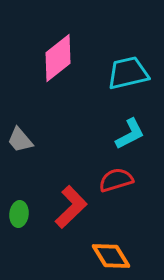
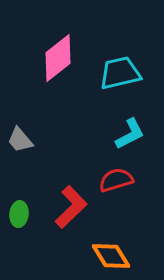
cyan trapezoid: moved 8 px left
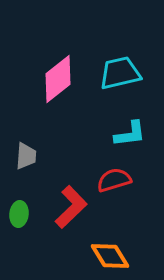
pink diamond: moved 21 px down
cyan L-shape: rotated 20 degrees clockwise
gray trapezoid: moved 6 px right, 16 px down; rotated 136 degrees counterclockwise
red semicircle: moved 2 px left
orange diamond: moved 1 px left
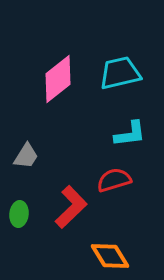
gray trapezoid: rotated 28 degrees clockwise
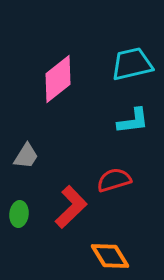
cyan trapezoid: moved 12 px right, 9 px up
cyan L-shape: moved 3 px right, 13 px up
